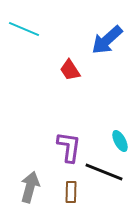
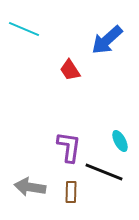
gray arrow: rotated 96 degrees counterclockwise
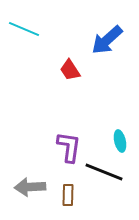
cyan ellipse: rotated 15 degrees clockwise
gray arrow: rotated 12 degrees counterclockwise
brown rectangle: moved 3 px left, 3 px down
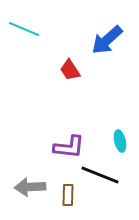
purple L-shape: rotated 88 degrees clockwise
black line: moved 4 px left, 3 px down
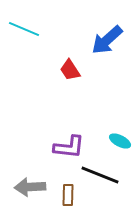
cyan ellipse: rotated 50 degrees counterclockwise
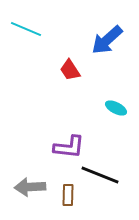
cyan line: moved 2 px right
cyan ellipse: moved 4 px left, 33 px up
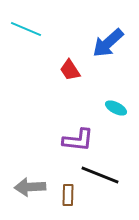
blue arrow: moved 1 px right, 3 px down
purple L-shape: moved 9 px right, 7 px up
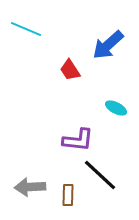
blue arrow: moved 2 px down
black line: rotated 21 degrees clockwise
